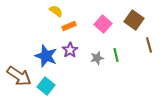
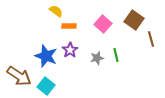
orange rectangle: rotated 24 degrees clockwise
brown line: moved 2 px right, 6 px up
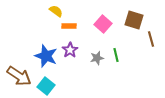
brown square: rotated 18 degrees counterclockwise
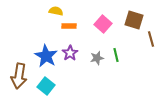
yellow semicircle: rotated 24 degrees counterclockwise
purple star: moved 3 px down
blue star: rotated 10 degrees clockwise
brown arrow: rotated 65 degrees clockwise
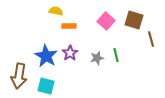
pink square: moved 3 px right, 3 px up
cyan square: rotated 24 degrees counterclockwise
